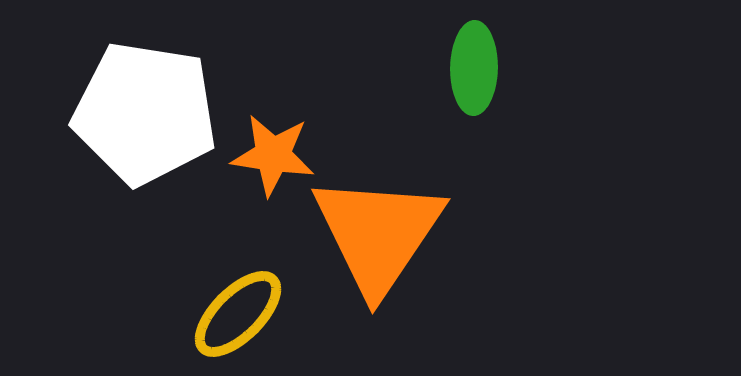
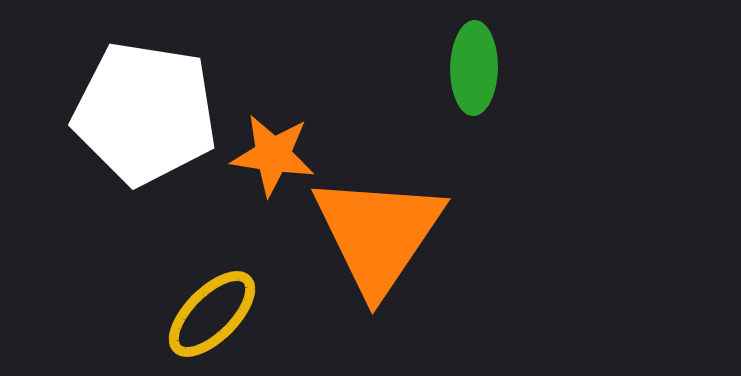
yellow ellipse: moved 26 px left
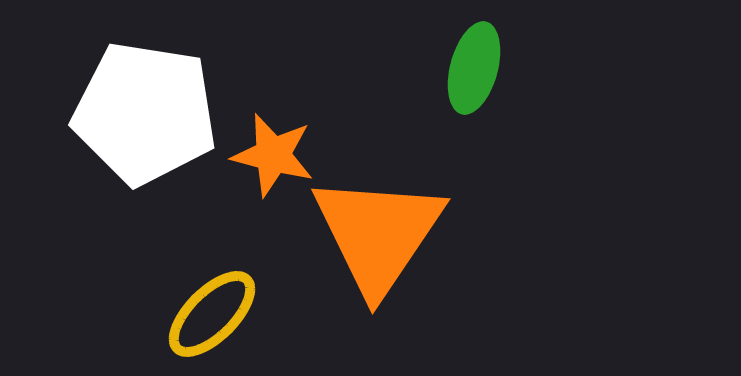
green ellipse: rotated 14 degrees clockwise
orange star: rotated 6 degrees clockwise
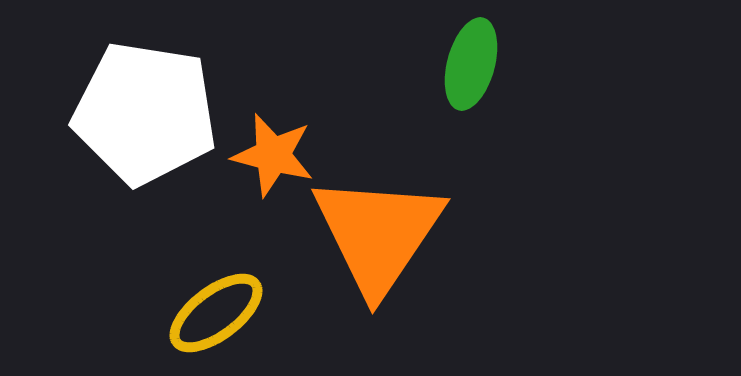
green ellipse: moved 3 px left, 4 px up
yellow ellipse: moved 4 px right, 1 px up; rotated 8 degrees clockwise
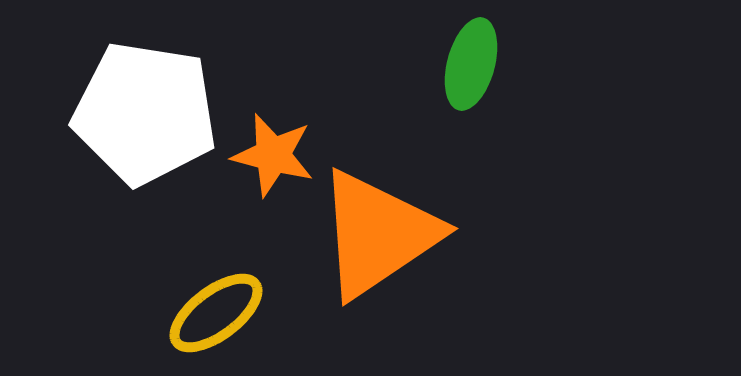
orange triangle: rotated 22 degrees clockwise
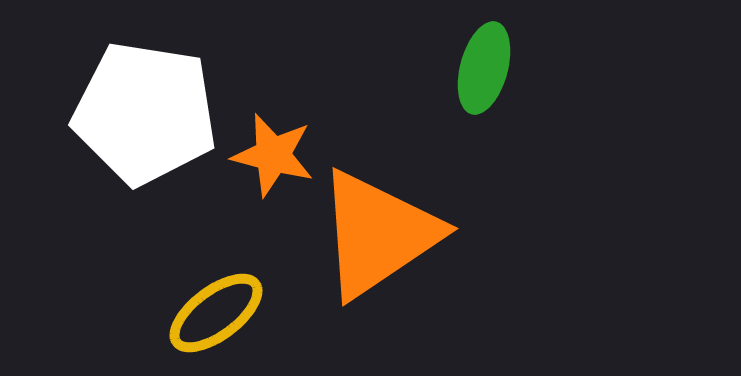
green ellipse: moved 13 px right, 4 px down
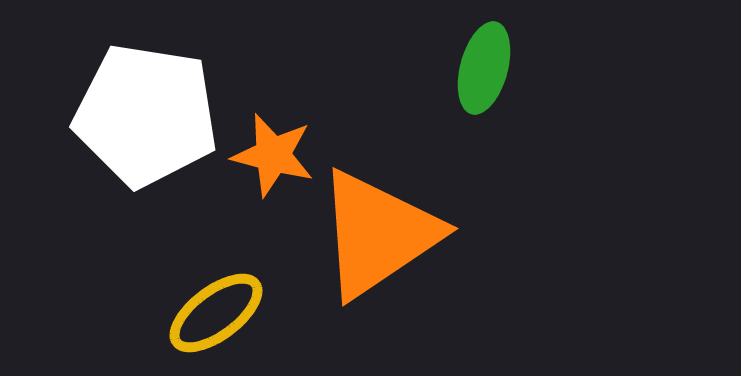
white pentagon: moved 1 px right, 2 px down
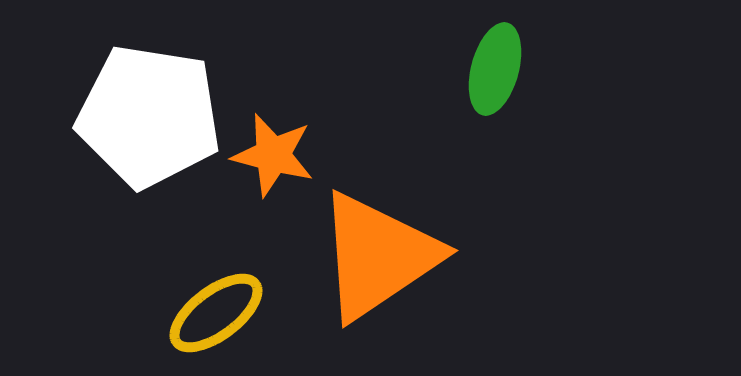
green ellipse: moved 11 px right, 1 px down
white pentagon: moved 3 px right, 1 px down
orange triangle: moved 22 px down
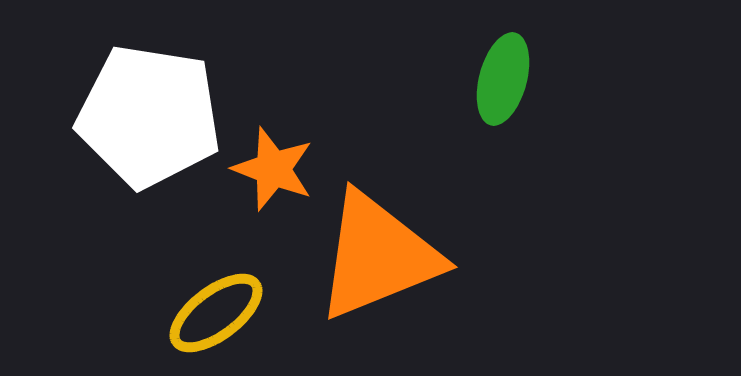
green ellipse: moved 8 px right, 10 px down
orange star: moved 14 px down; rotated 6 degrees clockwise
orange triangle: rotated 12 degrees clockwise
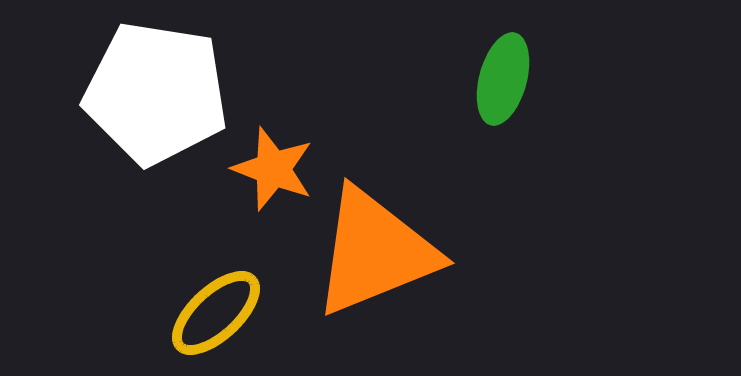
white pentagon: moved 7 px right, 23 px up
orange triangle: moved 3 px left, 4 px up
yellow ellipse: rotated 6 degrees counterclockwise
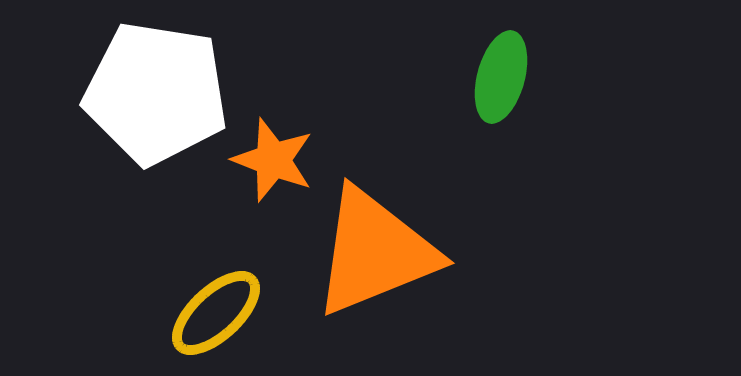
green ellipse: moved 2 px left, 2 px up
orange star: moved 9 px up
